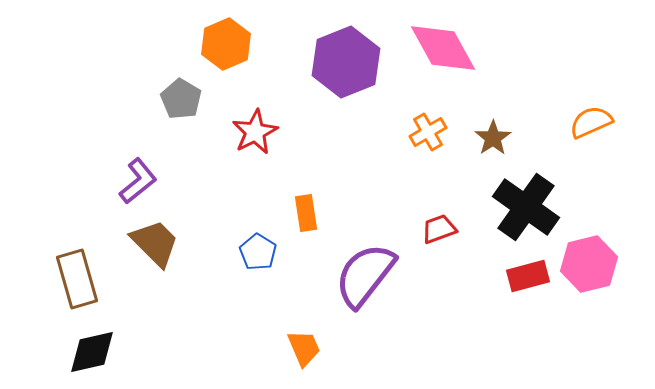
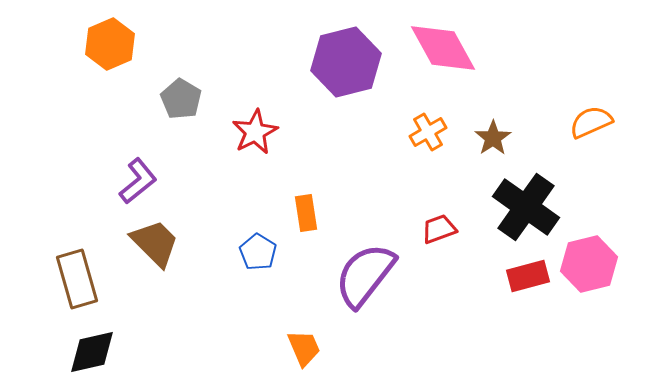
orange hexagon: moved 116 px left
purple hexagon: rotated 8 degrees clockwise
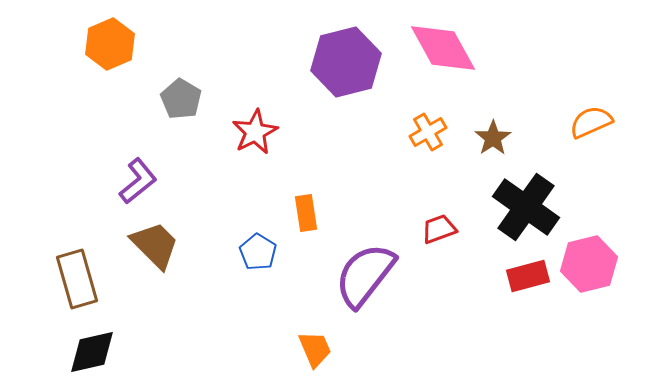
brown trapezoid: moved 2 px down
orange trapezoid: moved 11 px right, 1 px down
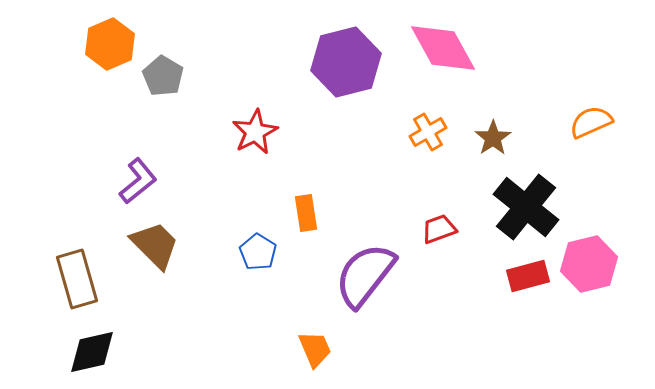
gray pentagon: moved 18 px left, 23 px up
black cross: rotated 4 degrees clockwise
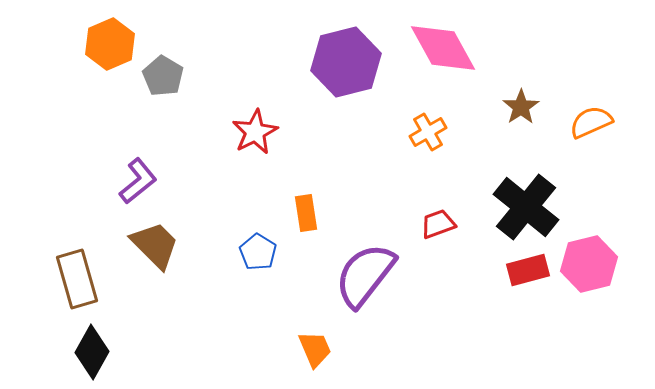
brown star: moved 28 px right, 31 px up
red trapezoid: moved 1 px left, 5 px up
red rectangle: moved 6 px up
black diamond: rotated 48 degrees counterclockwise
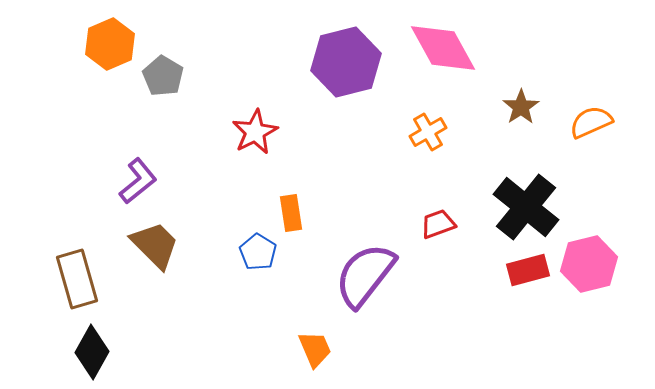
orange rectangle: moved 15 px left
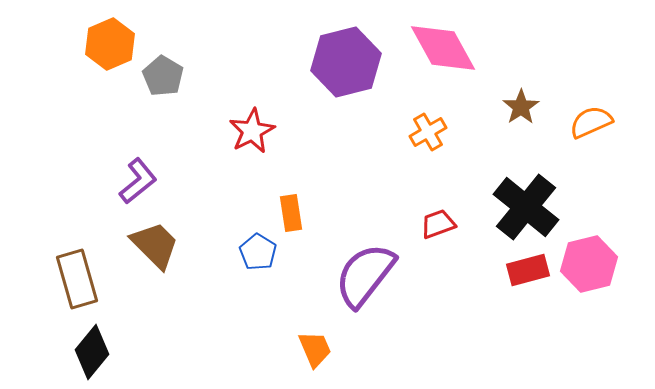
red star: moved 3 px left, 1 px up
black diamond: rotated 10 degrees clockwise
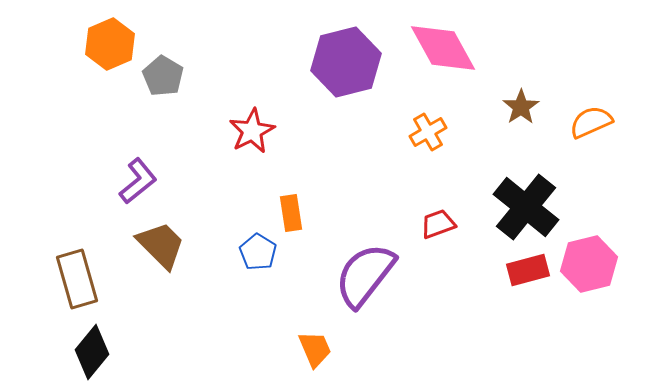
brown trapezoid: moved 6 px right
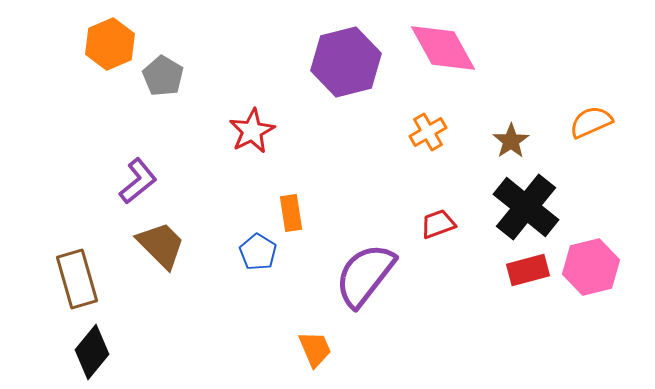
brown star: moved 10 px left, 34 px down
pink hexagon: moved 2 px right, 3 px down
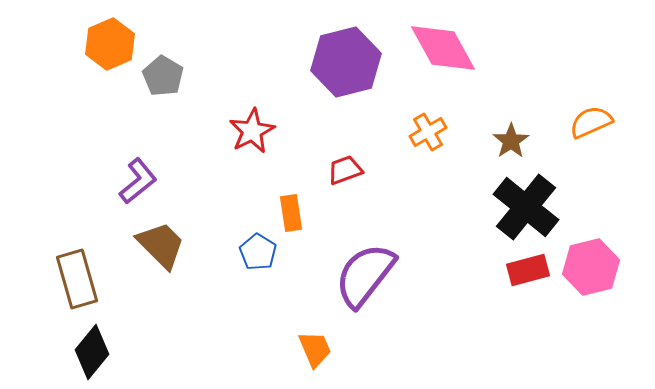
red trapezoid: moved 93 px left, 54 px up
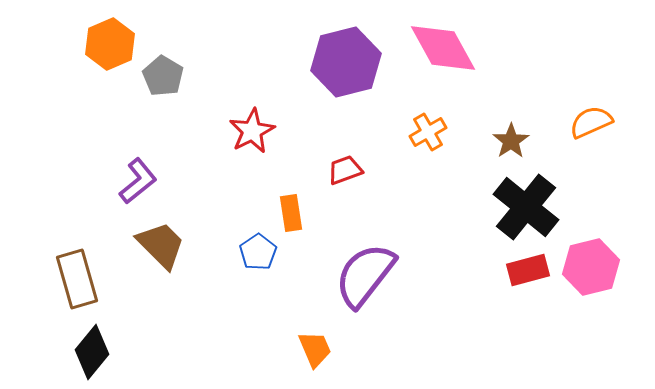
blue pentagon: rotated 6 degrees clockwise
